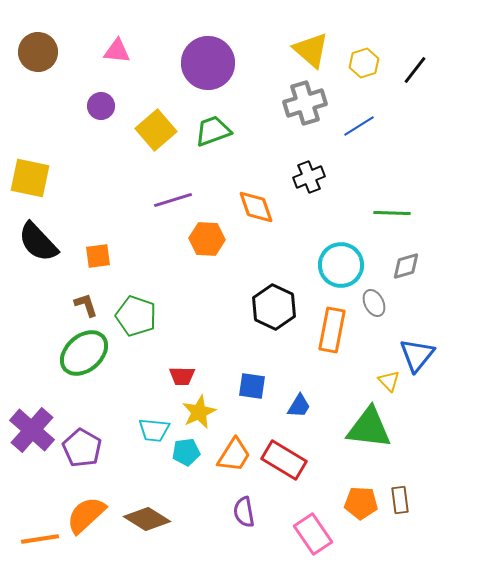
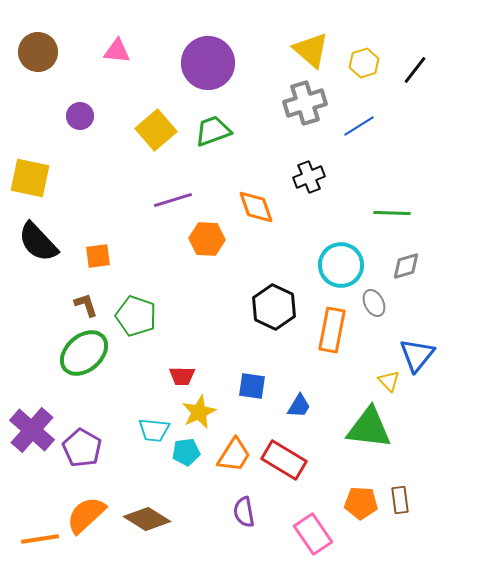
purple circle at (101, 106): moved 21 px left, 10 px down
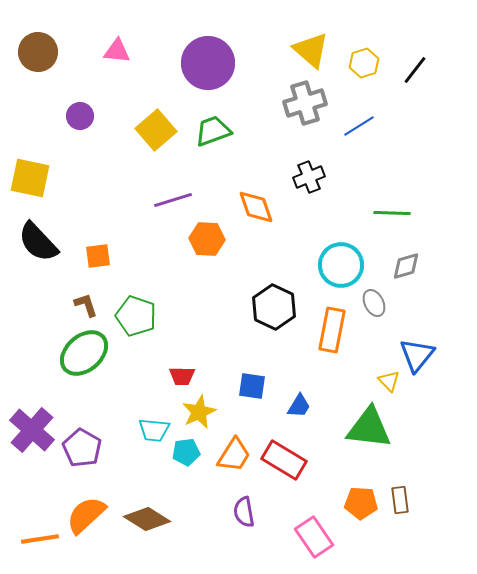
pink rectangle at (313, 534): moved 1 px right, 3 px down
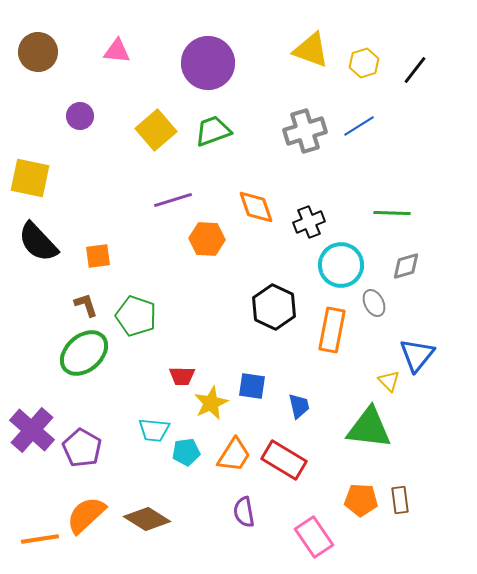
yellow triangle at (311, 50): rotated 21 degrees counterclockwise
gray cross at (305, 103): moved 28 px down
black cross at (309, 177): moved 45 px down
blue trapezoid at (299, 406): rotated 44 degrees counterclockwise
yellow star at (199, 412): moved 12 px right, 9 px up
orange pentagon at (361, 503): moved 3 px up
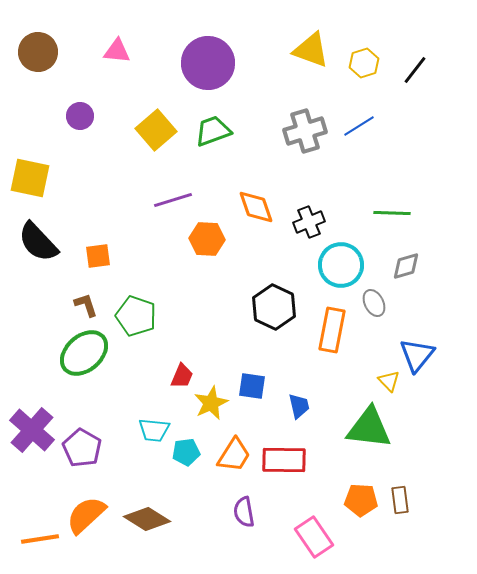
red trapezoid at (182, 376): rotated 68 degrees counterclockwise
red rectangle at (284, 460): rotated 30 degrees counterclockwise
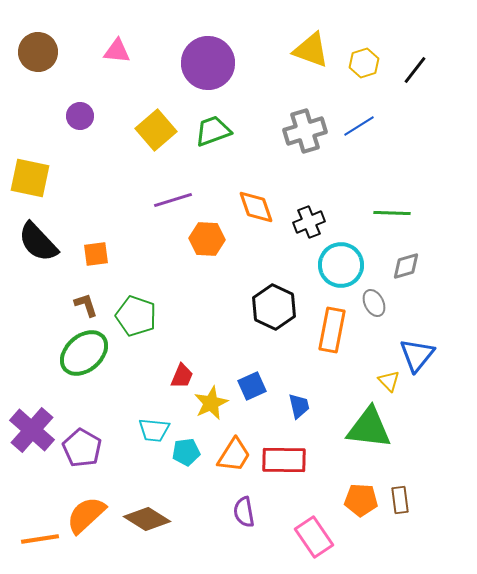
orange square at (98, 256): moved 2 px left, 2 px up
blue square at (252, 386): rotated 32 degrees counterclockwise
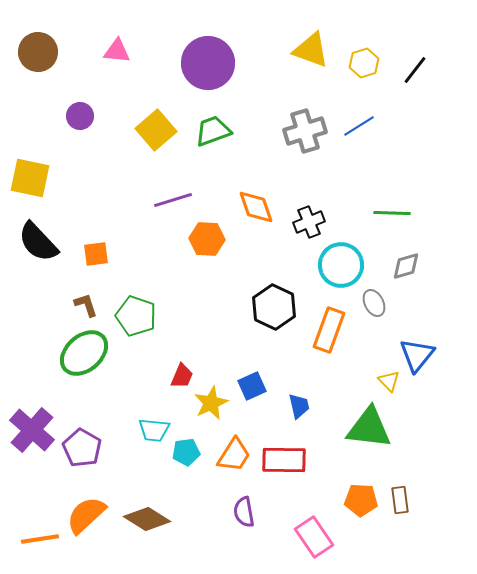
orange rectangle at (332, 330): moved 3 px left; rotated 9 degrees clockwise
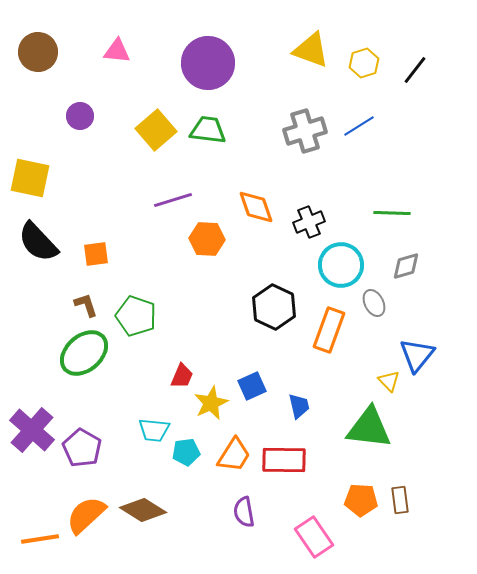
green trapezoid at (213, 131): moved 5 px left, 1 px up; rotated 27 degrees clockwise
brown diamond at (147, 519): moved 4 px left, 9 px up
